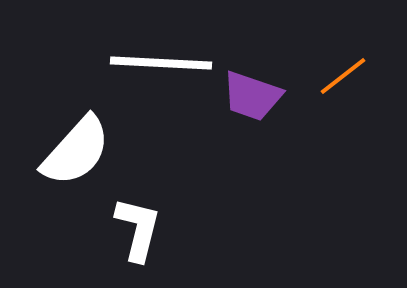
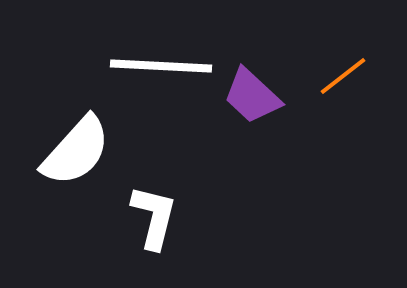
white line: moved 3 px down
purple trapezoid: rotated 24 degrees clockwise
white L-shape: moved 16 px right, 12 px up
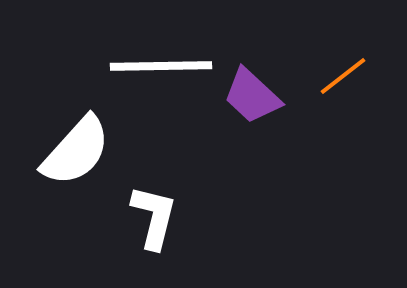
white line: rotated 4 degrees counterclockwise
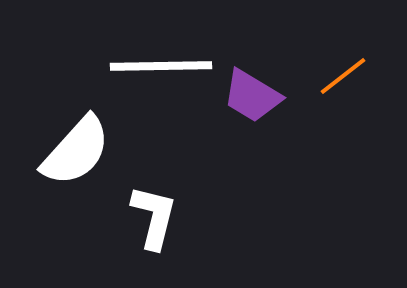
purple trapezoid: rotated 12 degrees counterclockwise
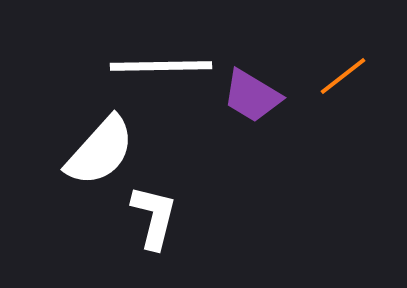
white semicircle: moved 24 px right
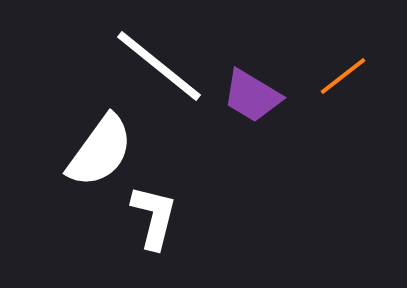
white line: moved 2 px left; rotated 40 degrees clockwise
white semicircle: rotated 6 degrees counterclockwise
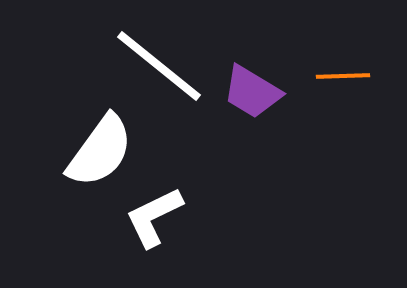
orange line: rotated 36 degrees clockwise
purple trapezoid: moved 4 px up
white L-shape: rotated 130 degrees counterclockwise
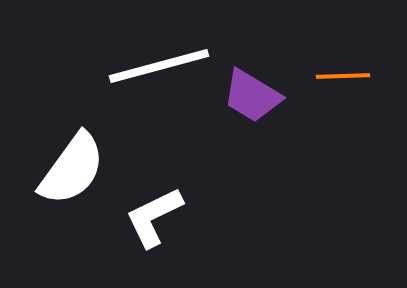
white line: rotated 54 degrees counterclockwise
purple trapezoid: moved 4 px down
white semicircle: moved 28 px left, 18 px down
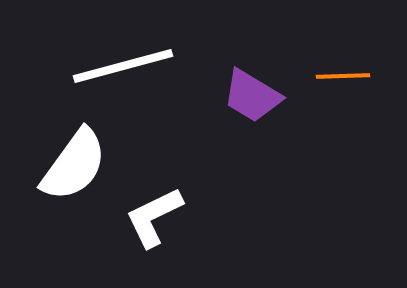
white line: moved 36 px left
white semicircle: moved 2 px right, 4 px up
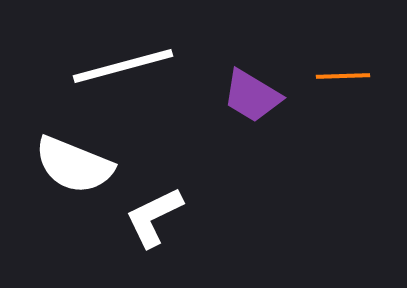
white semicircle: rotated 76 degrees clockwise
